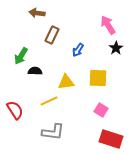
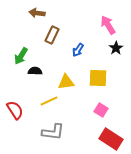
red rectangle: rotated 15 degrees clockwise
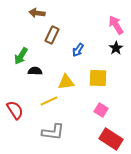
pink arrow: moved 8 px right
